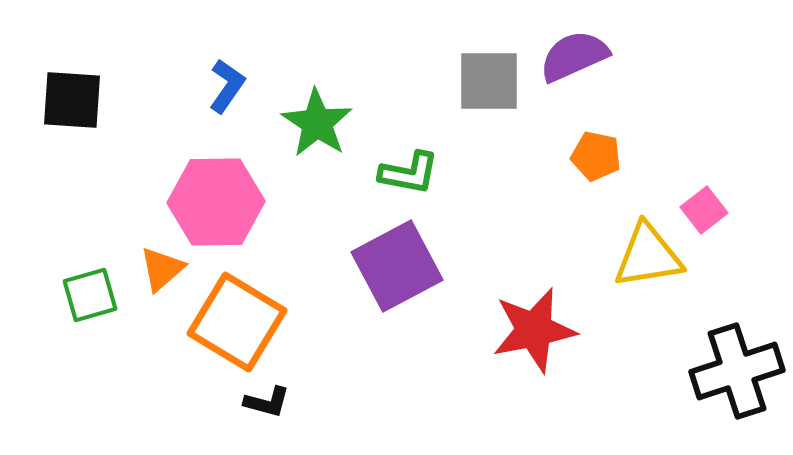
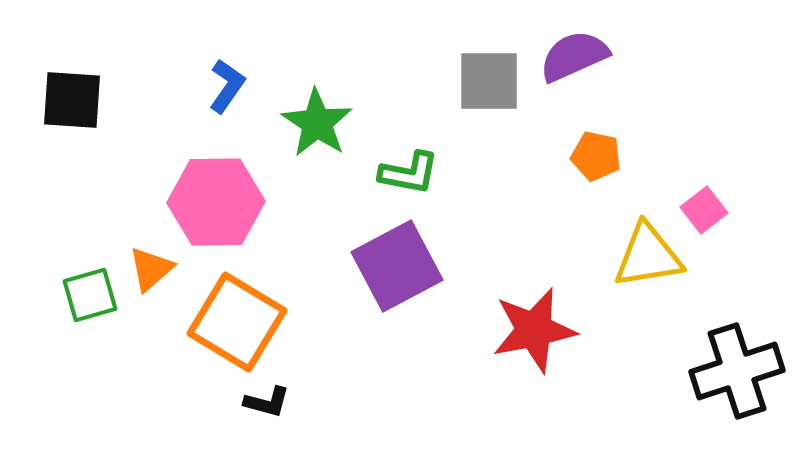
orange triangle: moved 11 px left
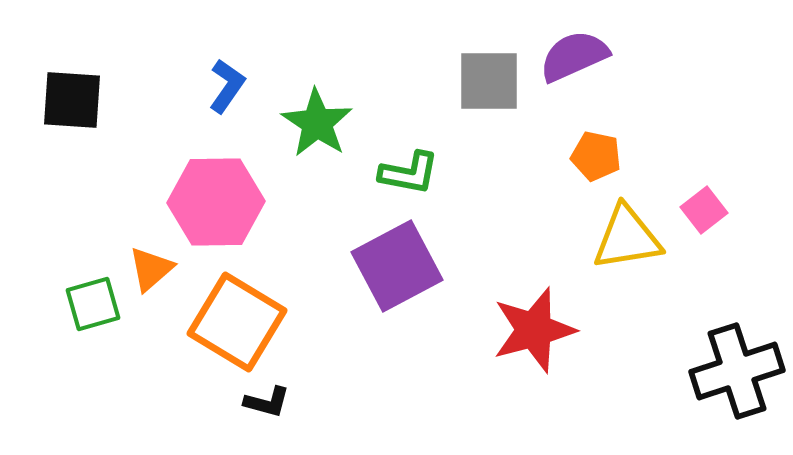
yellow triangle: moved 21 px left, 18 px up
green square: moved 3 px right, 9 px down
red star: rotated 4 degrees counterclockwise
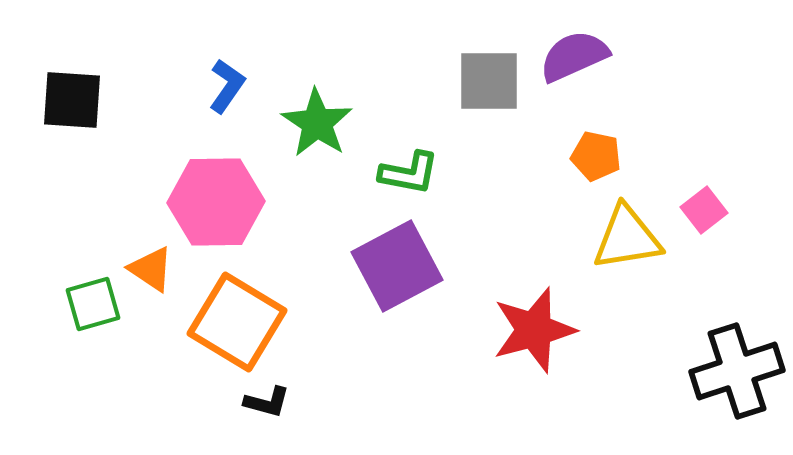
orange triangle: rotated 45 degrees counterclockwise
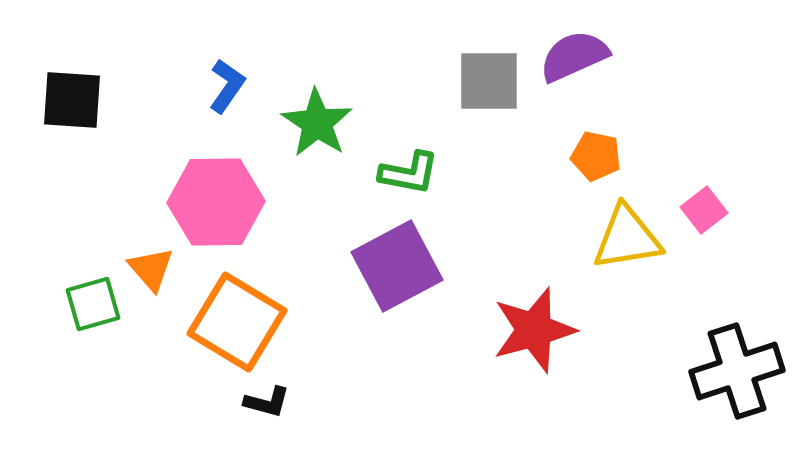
orange triangle: rotated 15 degrees clockwise
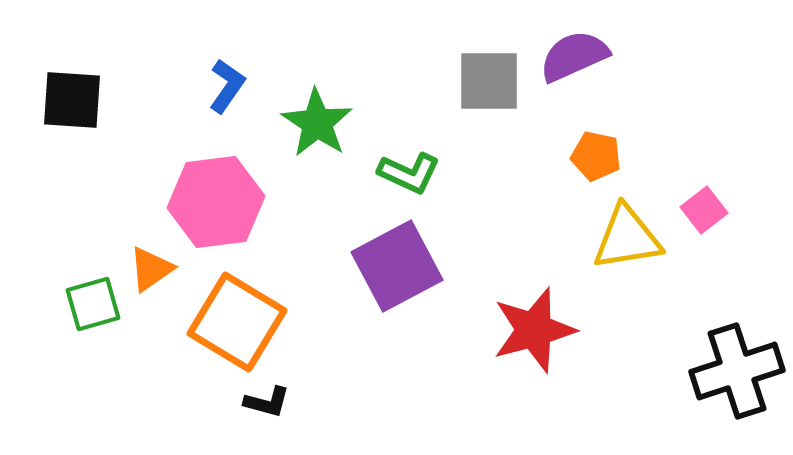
green L-shape: rotated 14 degrees clockwise
pink hexagon: rotated 6 degrees counterclockwise
orange triangle: rotated 36 degrees clockwise
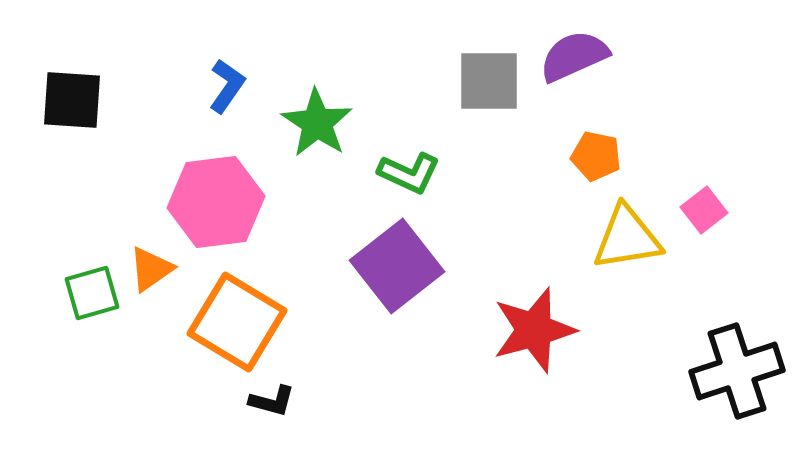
purple square: rotated 10 degrees counterclockwise
green square: moved 1 px left, 11 px up
black L-shape: moved 5 px right, 1 px up
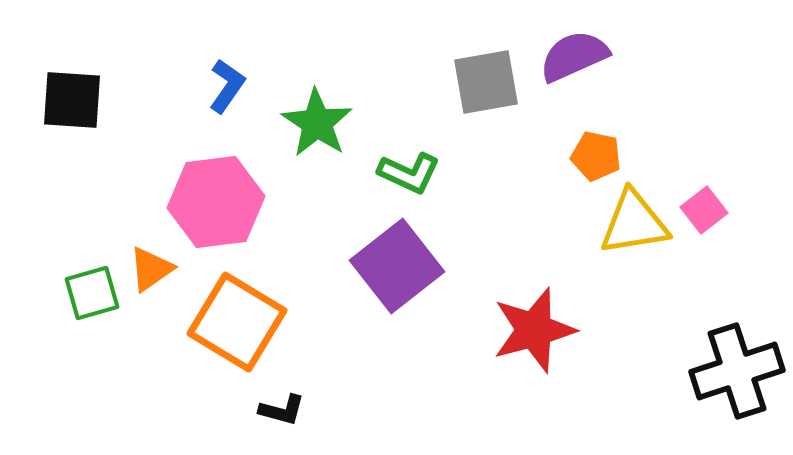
gray square: moved 3 px left, 1 px down; rotated 10 degrees counterclockwise
yellow triangle: moved 7 px right, 15 px up
black L-shape: moved 10 px right, 9 px down
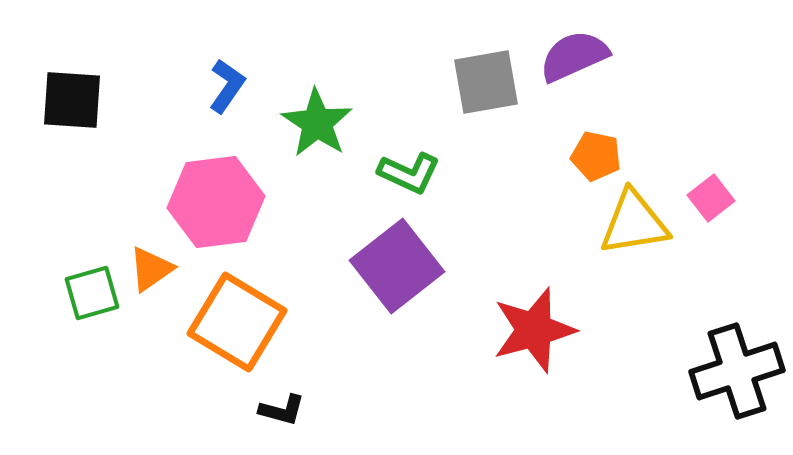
pink square: moved 7 px right, 12 px up
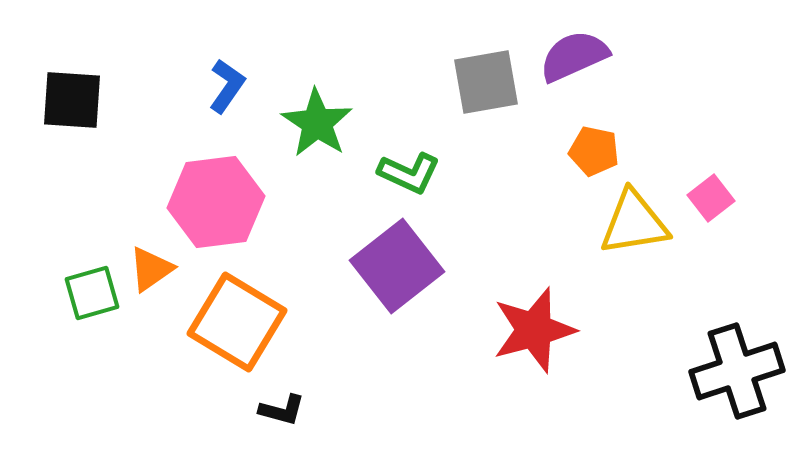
orange pentagon: moved 2 px left, 5 px up
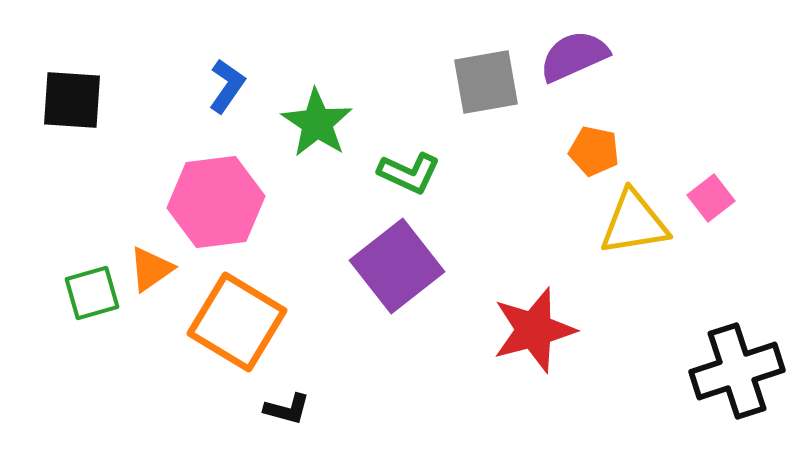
black L-shape: moved 5 px right, 1 px up
